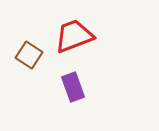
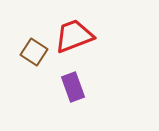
brown square: moved 5 px right, 3 px up
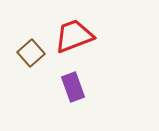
brown square: moved 3 px left, 1 px down; rotated 16 degrees clockwise
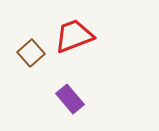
purple rectangle: moved 3 px left, 12 px down; rotated 20 degrees counterclockwise
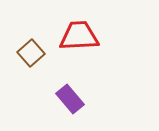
red trapezoid: moved 5 px right; rotated 18 degrees clockwise
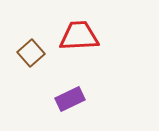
purple rectangle: rotated 76 degrees counterclockwise
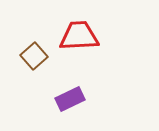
brown square: moved 3 px right, 3 px down
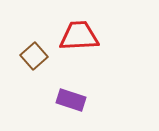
purple rectangle: moved 1 px right, 1 px down; rotated 44 degrees clockwise
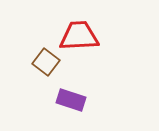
brown square: moved 12 px right, 6 px down; rotated 12 degrees counterclockwise
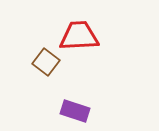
purple rectangle: moved 4 px right, 11 px down
